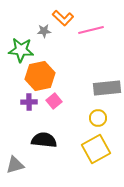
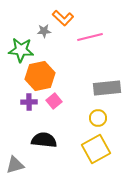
pink line: moved 1 px left, 7 px down
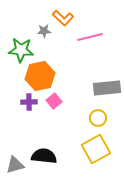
black semicircle: moved 16 px down
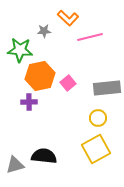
orange L-shape: moved 5 px right
green star: moved 1 px left
pink square: moved 14 px right, 18 px up
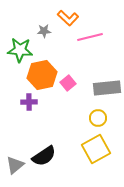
orange hexagon: moved 2 px right, 1 px up
black semicircle: rotated 140 degrees clockwise
gray triangle: rotated 24 degrees counterclockwise
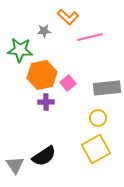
orange L-shape: moved 1 px up
purple cross: moved 17 px right
gray triangle: rotated 24 degrees counterclockwise
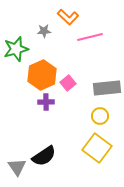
green star: moved 4 px left, 1 px up; rotated 20 degrees counterclockwise
orange hexagon: rotated 12 degrees counterclockwise
yellow circle: moved 2 px right, 2 px up
yellow square: moved 1 px right, 1 px up; rotated 24 degrees counterclockwise
gray triangle: moved 2 px right, 2 px down
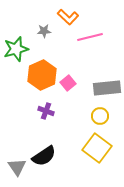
purple cross: moved 9 px down; rotated 21 degrees clockwise
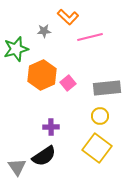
purple cross: moved 5 px right, 16 px down; rotated 21 degrees counterclockwise
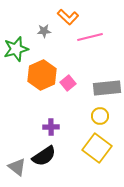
gray triangle: rotated 18 degrees counterclockwise
